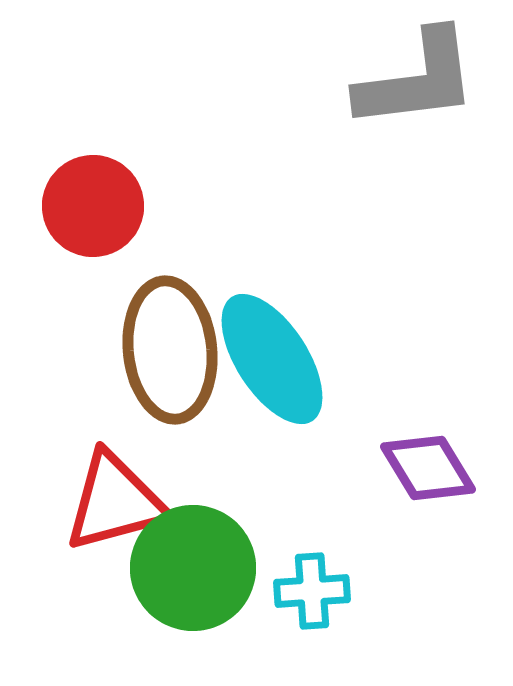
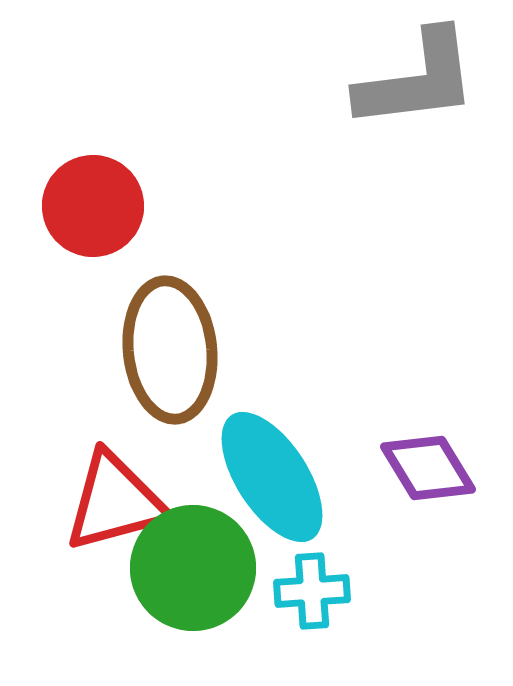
cyan ellipse: moved 118 px down
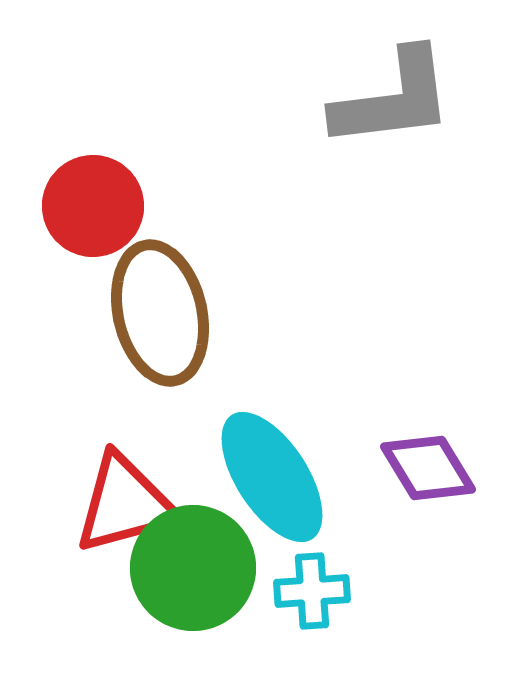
gray L-shape: moved 24 px left, 19 px down
brown ellipse: moved 10 px left, 37 px up; rotated 7 degrees counterclockwise
red triangle: moved 10 px right, 2 px down
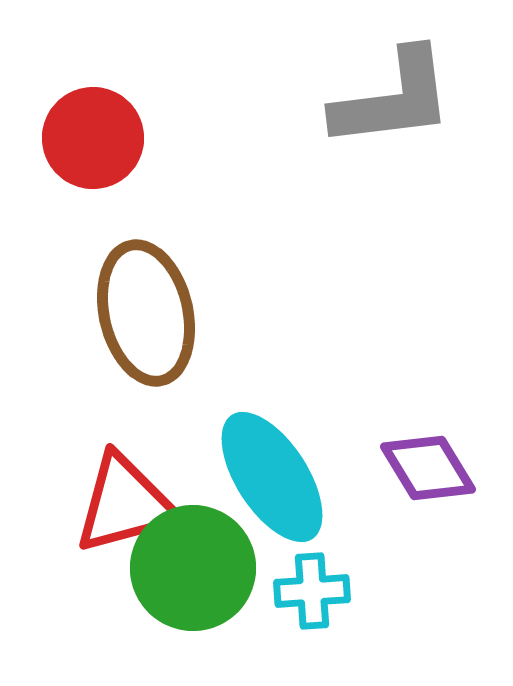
red circle: moved 68 px up
brown ellipse: moved 14 px left
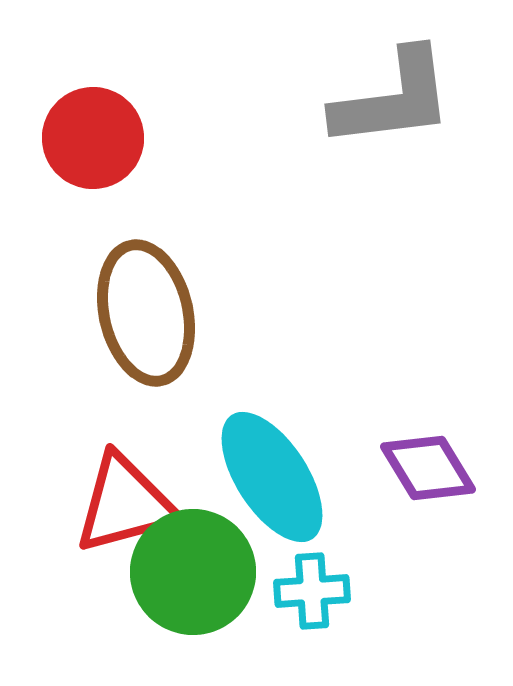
green circle: moved 4 px down
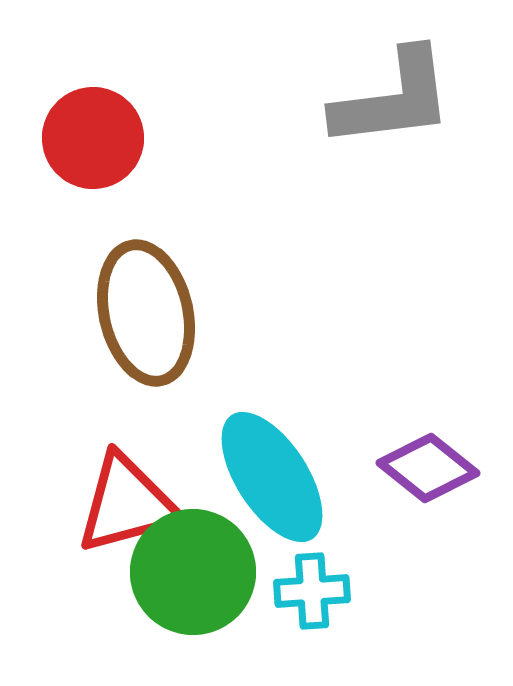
purple diamond: rotated 20 degrees counterclockwise
red triangle: moved 2 px right
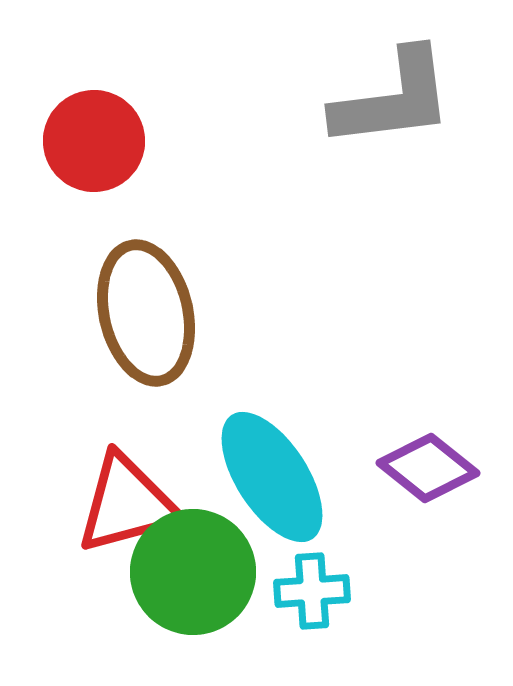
red circle: moved 1 px right, 3 px down
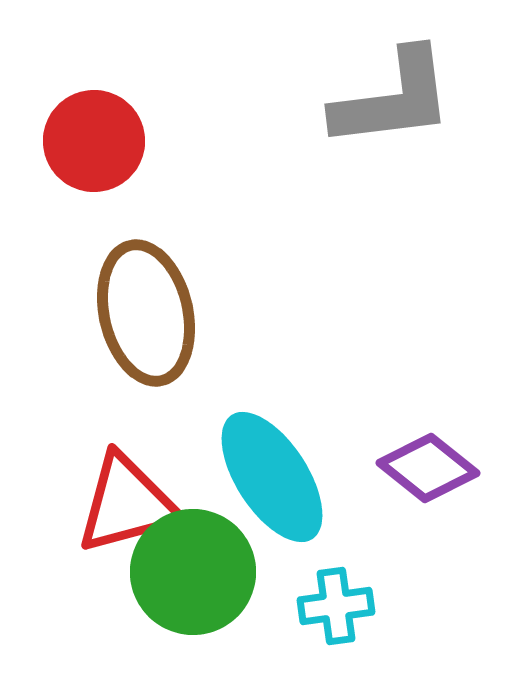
cyan cross: moved 24 px right, 15 px down; rotated 4 degrees counterclockwise
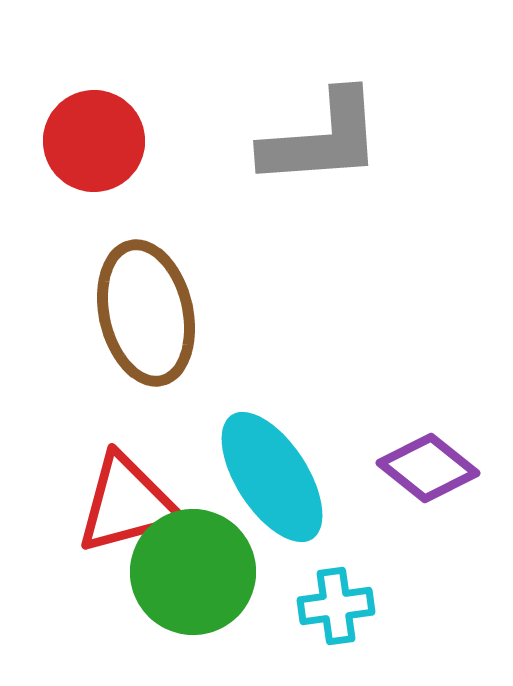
gray L-shape: moved 71 px left, 40 px down; rotated 3 degrees clockwise
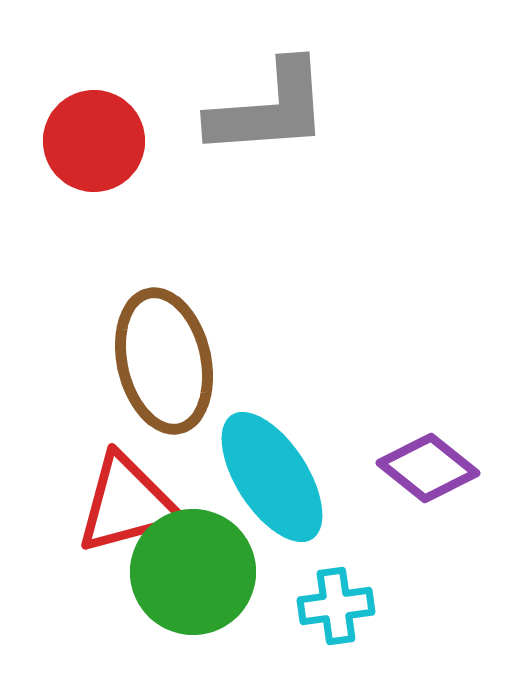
gray L-shape: moved 53 px left, 30 px up
brown ellipse: moved 18 px right, 48 px down
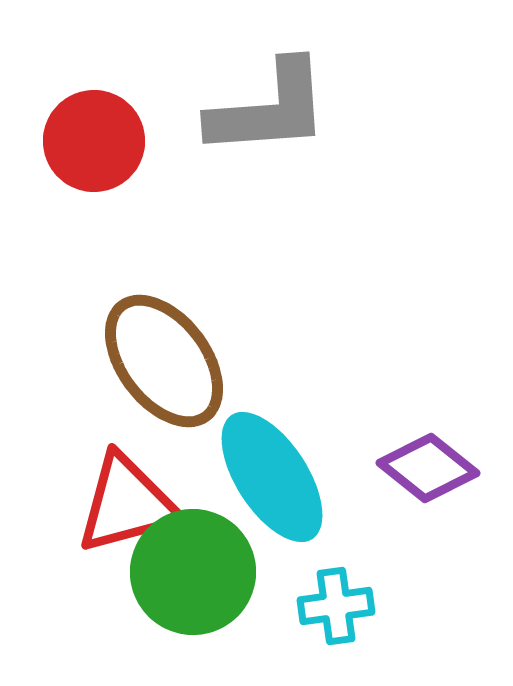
brown ellipse: rotated 24 degrees counterclockwise
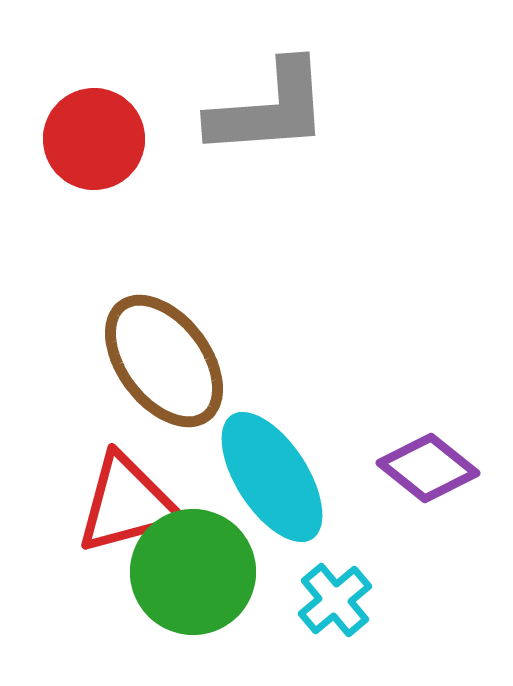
red circle: moved 2 px up
cyan cross: moved 1 px left, 6 px up; rotated 32 degrees counterclockwise
